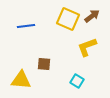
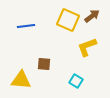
yellow square: moved 1 px down
cyan square: moved 1 px left
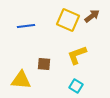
yellow L-shape: moved 10 px left, 8 px down
cyan square: moved 5 px down
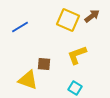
blue line: moved 6 px left, 1 px down; rotated 24 degrees counterclockwise
yellow triangle: moved 7 px right; rotated 15 degrees clockwise
cyan square: moved 1 px left, 2 px down
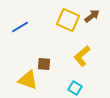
yellow L-shape: moved 5 px right, 1 px down; rotated 20 degrees counterclockwise
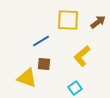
brown arrow: moved 6 px right, 6 px down
yellow square: rotated 20 degrees counterclockwise
blue line: moved 21 px right, 14 px down
yellow triangle: moved 1 px left, 2 px up
cyan square: rotated 24 degrees clockwise
